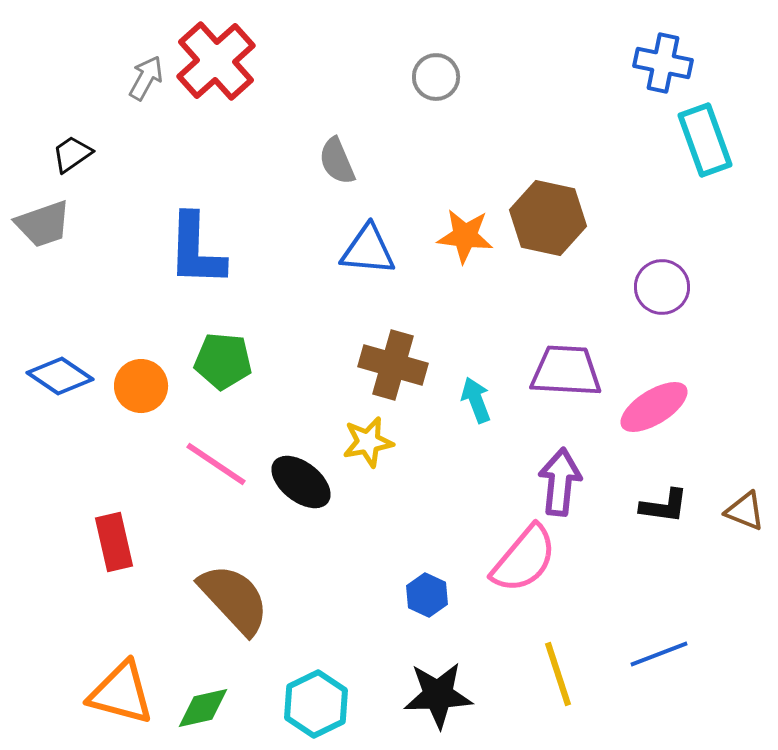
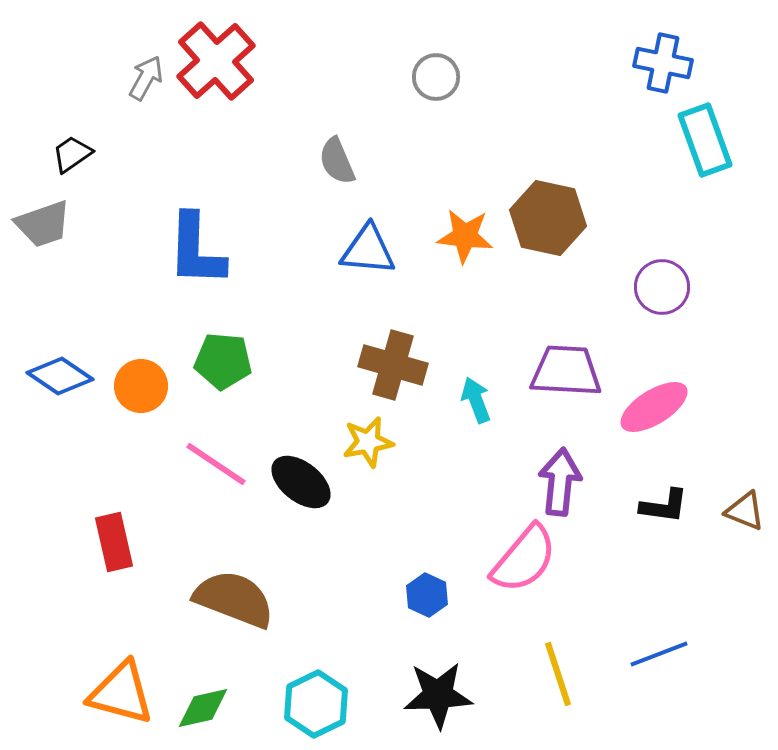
brown semicircle: rotated 26 degrees counterclockwise
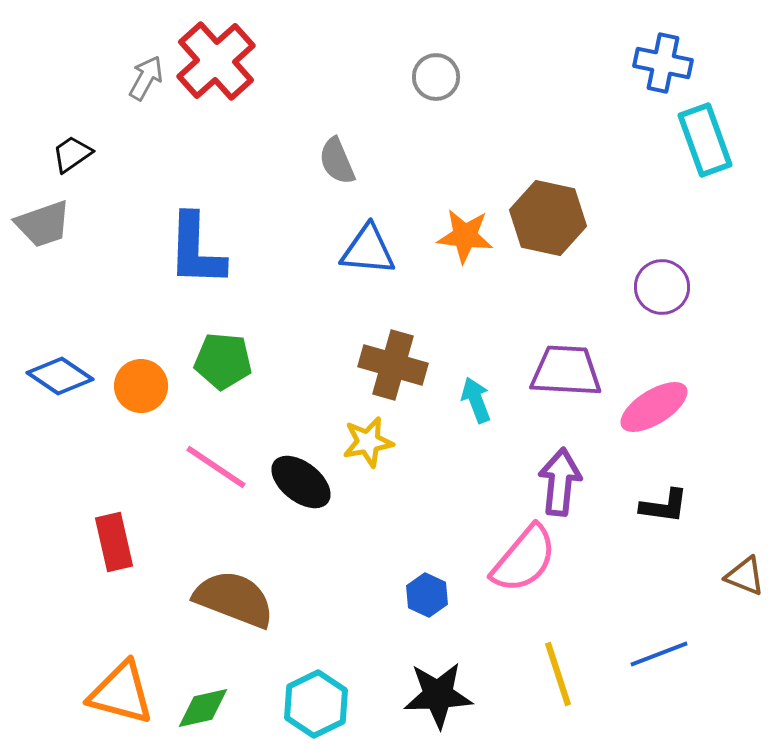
pink line: moved 3 px down
brown triangle: moved 65 px down
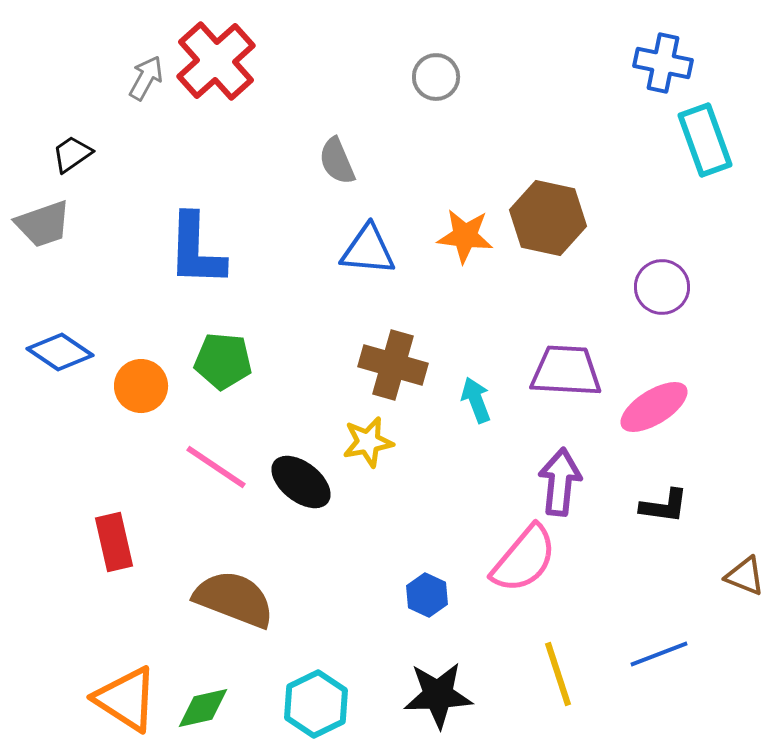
blue diamond: moved 24 px up
orange triangle: moved 5 px right, 6 px down; rotated 18 degrees clockwise
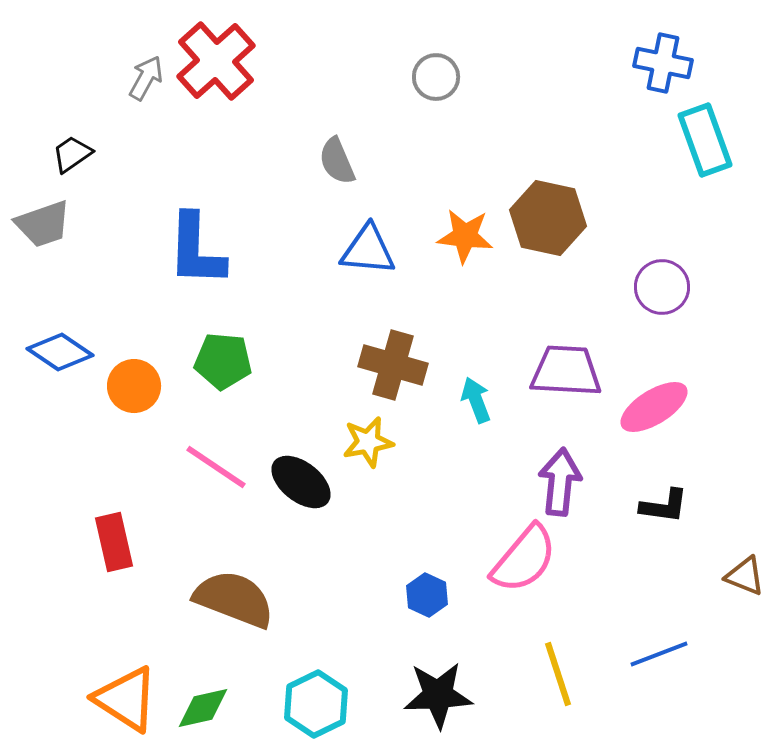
orange circle: moved 7 px left
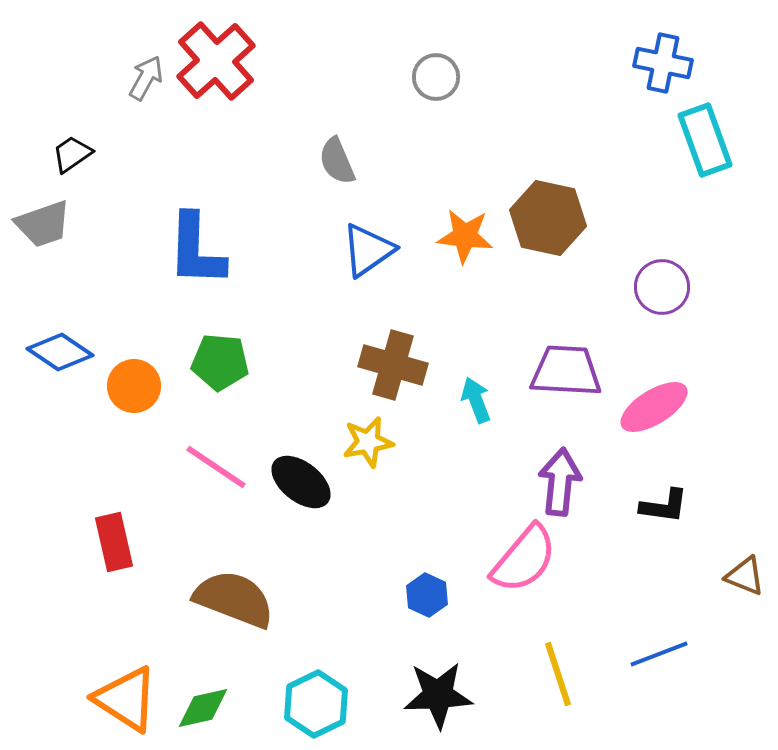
blue triangle: rotated 40 degrees counterclockwise
green pentagon: moved 3 px left, 1 px down
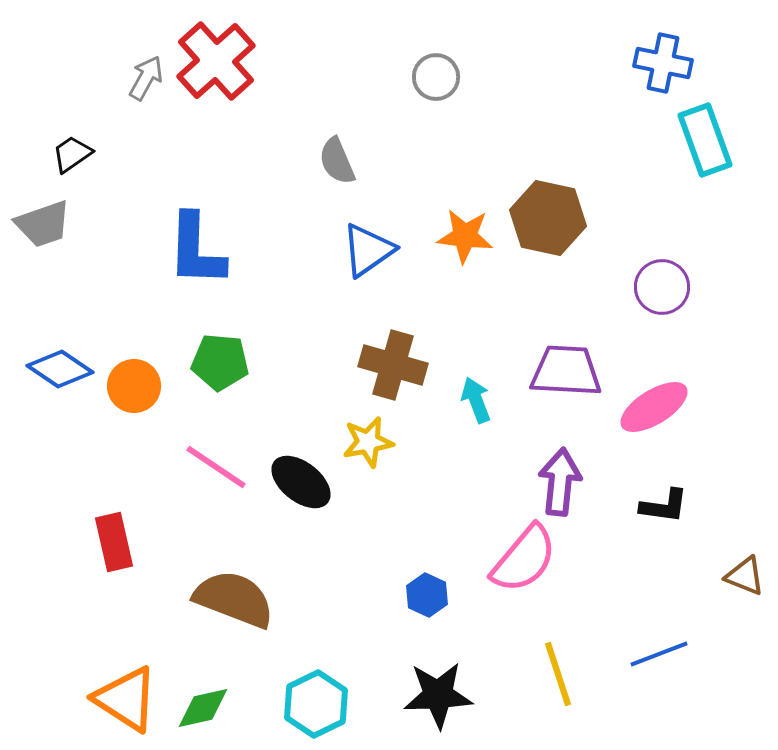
blue diamond: moved 17 px down
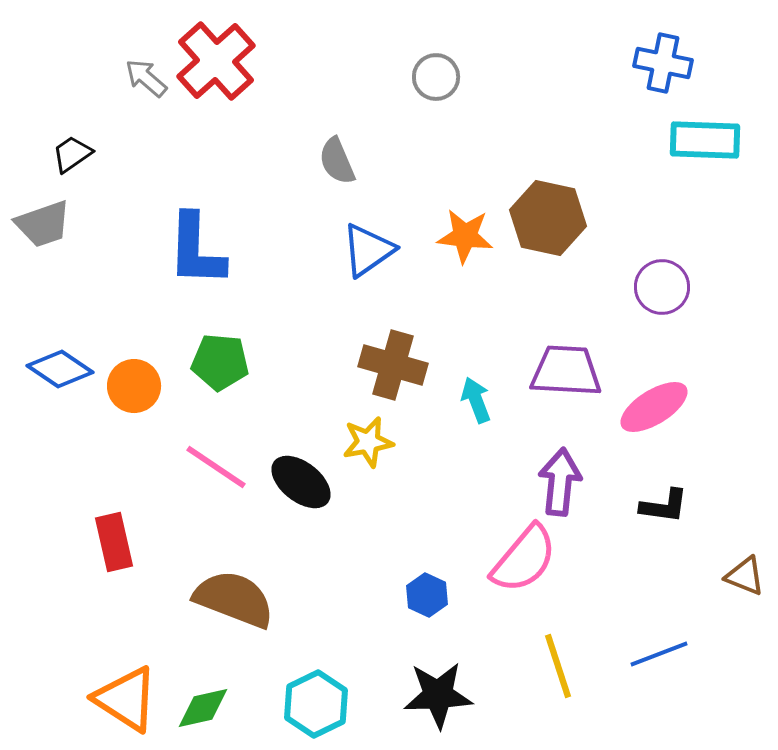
gray arrow: rotated 78 degrees counterclockwise
cyan rectangle: rotated 68 degrees counterclockwise
yellow line: moved 8 px up
